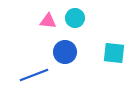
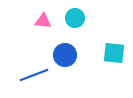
pink triangle: moved 5 px left
blue circle: moved 3 px down
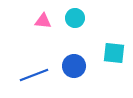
blue circle: moved 9 px right, 11 px down
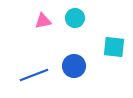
pink triangle: rotated 18 degrees counterclockwise
cyan square: moved 6 px up
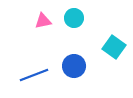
cyan circle: moved 1 px left
cyan square: rotated 30 degrees clockwise
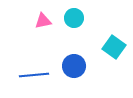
blue line: rotated 16 degrees clockwise
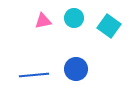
cyan square: moved 5 px left, 21 px up
blue circle: moved 2 px right, 3 px down
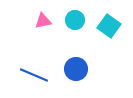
cyan circle: moved 1 px right, 2 px down
blue line: rotated 28 degrees clockwise
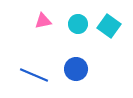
cyan circle: moved 3 px right, 4 px down
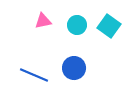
cyan circle: moved 1 px left, 1 px down
blue circle: moved 2 px left, 1 px up
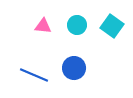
pink triangle: moved 5 px down; rotated 18 degrees clockwise
cyan square: moved 3 px right
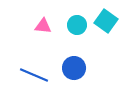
cyan square: moved 6 px left, 5 px up
